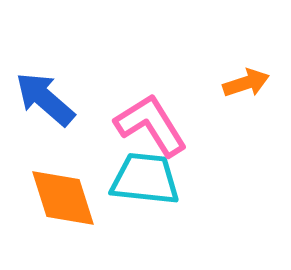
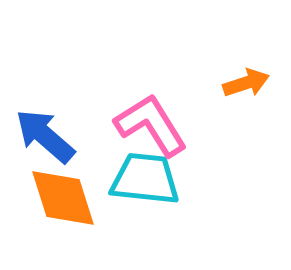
blue arrow: moved 37 px down
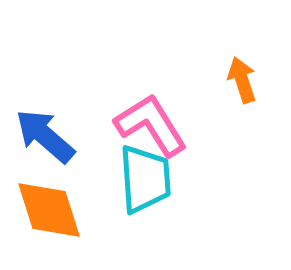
orange arrow: moved 4 px left, 3 px up; rotated 90 degrees counterclockwise
cyan trapezoid: rotated 80 degrees clockwise
orange diamond: moved 14 px left, 12 px down
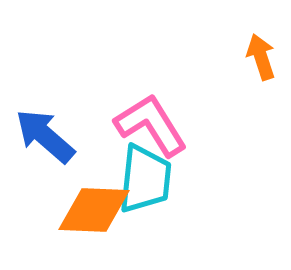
orange arrow: moved 19 px right, 23 px up
cyan trapezoid: rotated 10 degrees clockwise
orange diamond: moved 45 px right; rotated 70 degrees counterclockwise
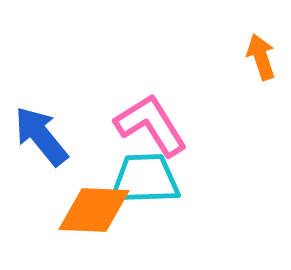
blue arrow: moved 4 px left; rotated 10 degrees clockwise
cyan trapezoid: rotated 98 degrees counterclockwise
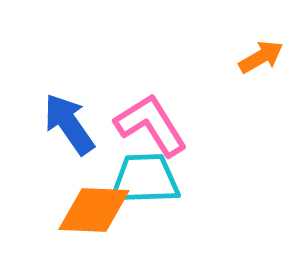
orange arrow: rotated 78 degrees clockwise
blue arrow: moved 28 px right, 12 px up; rotated 4 degrees clockwise
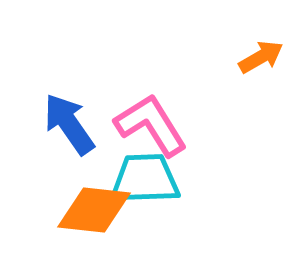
orange diamond: rotated 4 degrees clockwise
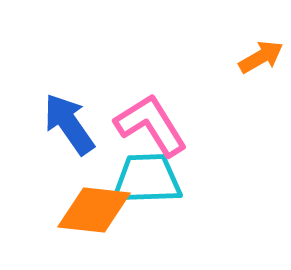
cyan trapezoid: moved 2 px right
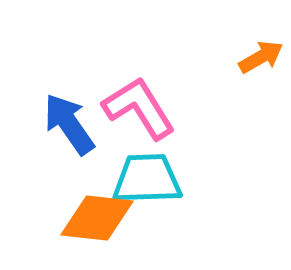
pink L-shape: moved 12 px left, 17 px up
orange diamond: moved 3 px right, 8 px down
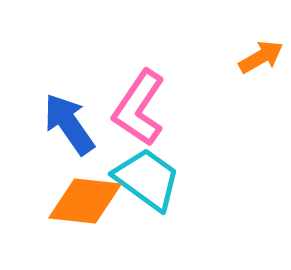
pink L-shape: rotated 114 degrees counterclockwise
cyan trapezoid: rotated 38 degrees clockwise
orange diamond: moved 12 px left, 17 px up
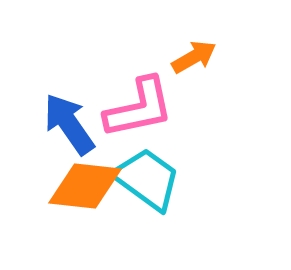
orange arrow: moved 67 px left
pink L-shape: rotated 136 degrees counterclockwise
orange diamond: moved 15 px up
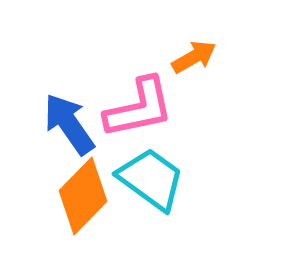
cyan trapezoid: moved 4 px right
orange diamond: moved 2 px left, 10 px down; rotated 52 degrees counterclockwise
